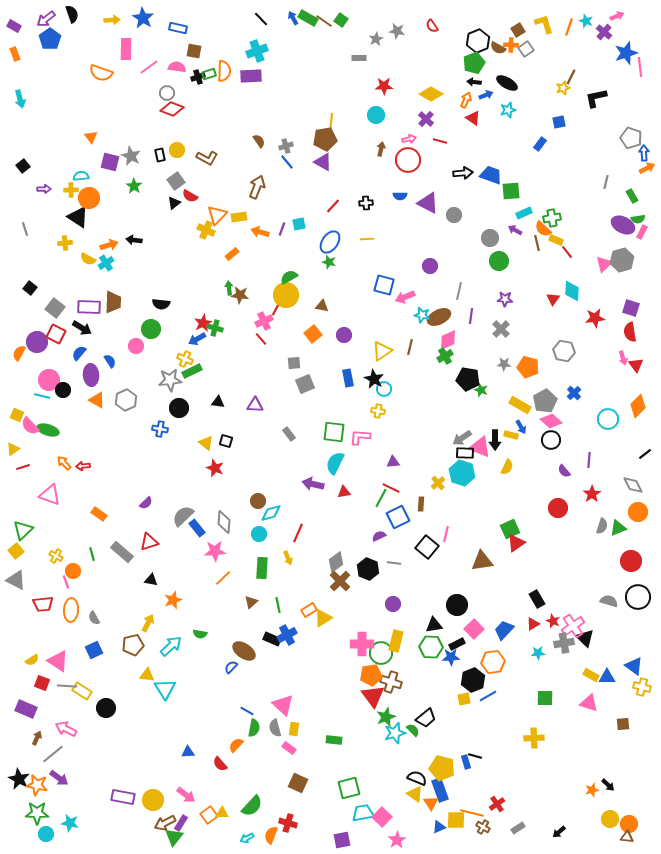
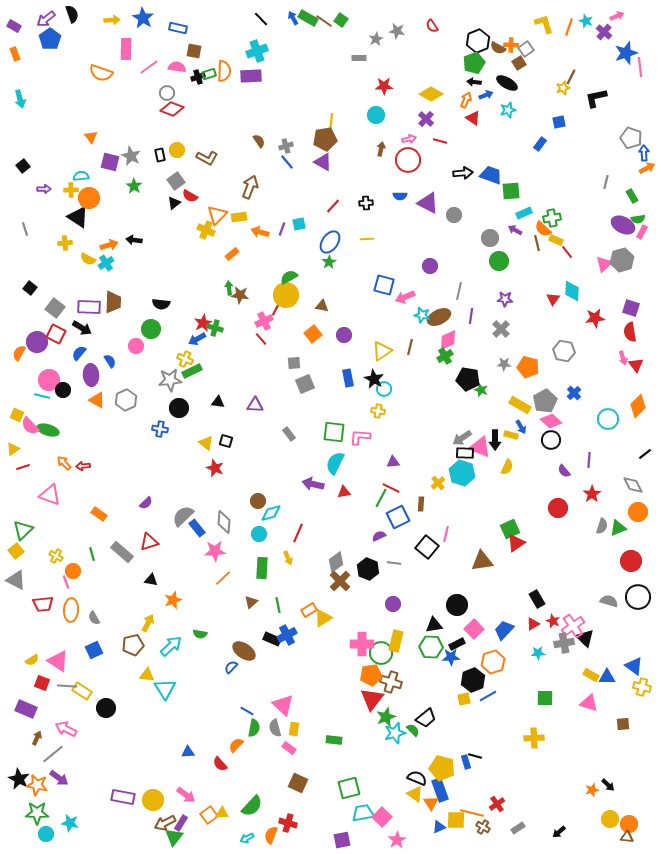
brown square at (518, 30): moved 1 px right, 33 px down
brown arrow at (257, 187): moved 7 px left
green star at (329, 262): rotated 24 degrees clockwise
orange hexagon at (493, 662): rotated 10 degrees counterclockwise
red triangle at (373, 696): moved 1 px left, 3 px down; rotated 15 degrees clockwise
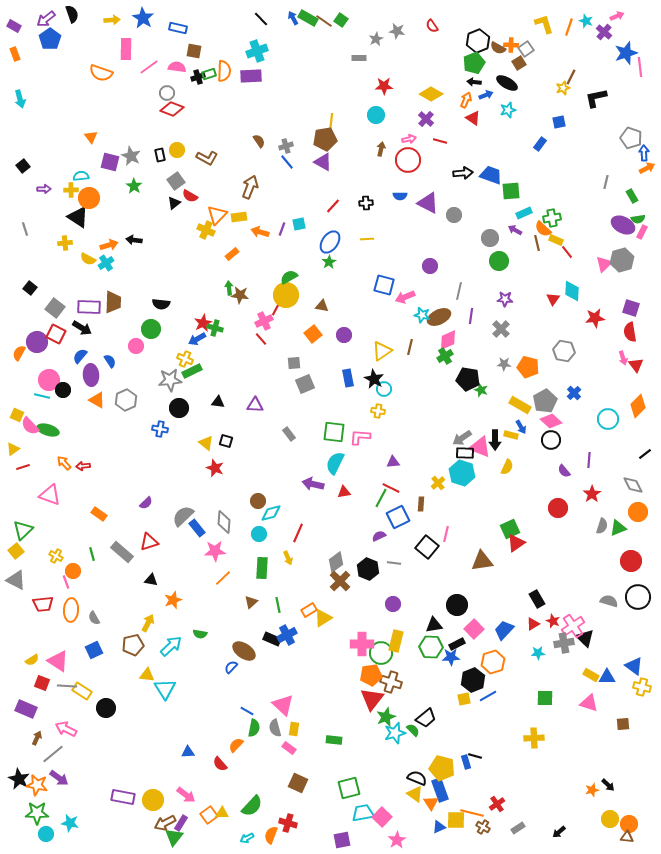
blue semicircle at (79, 353): moved 1 px right, 3 px down
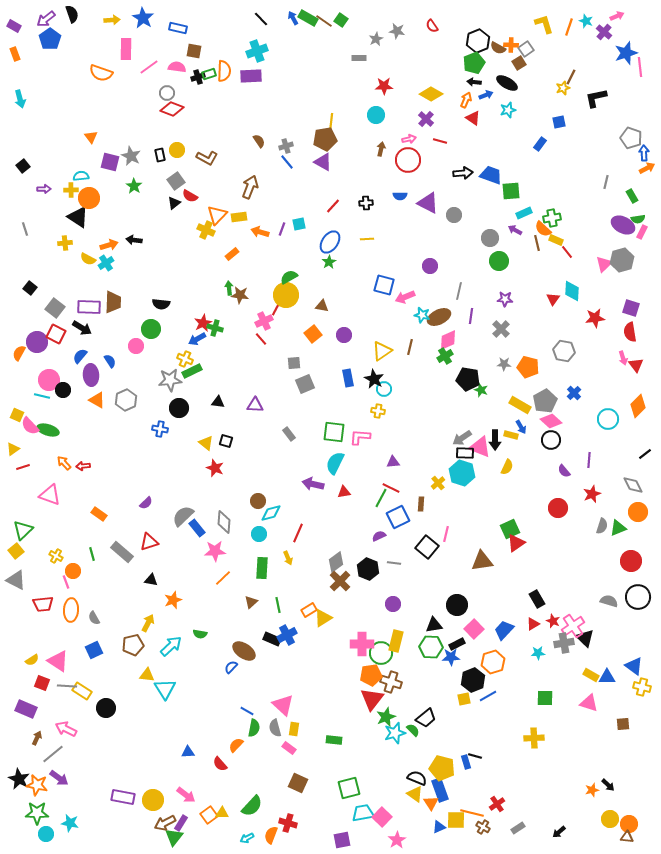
red star at (592, 494): rotated 12 degrees clockwise
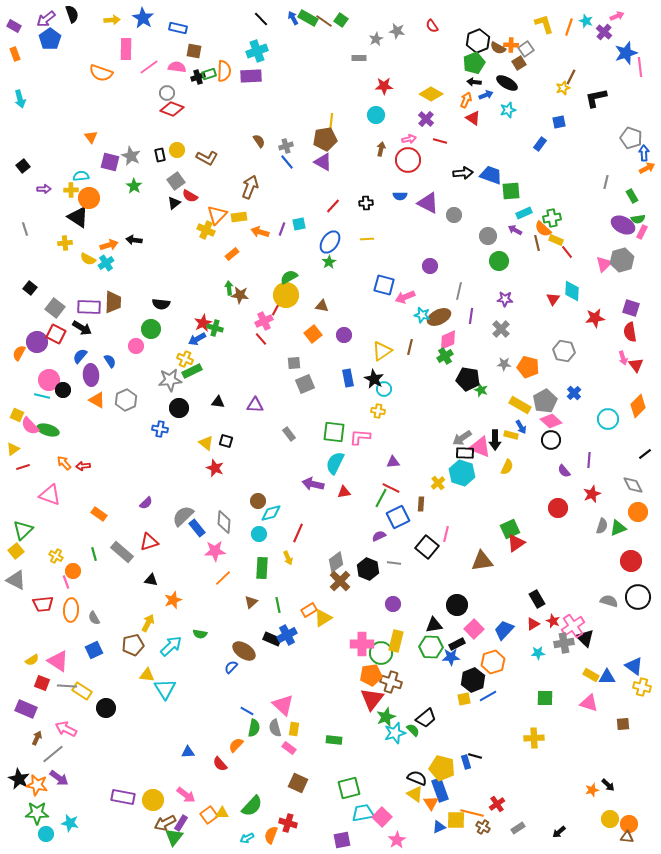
gray circle at (490, 238): moved 2 px left, 2 px up
green line at (92, 554): moved 2 px right
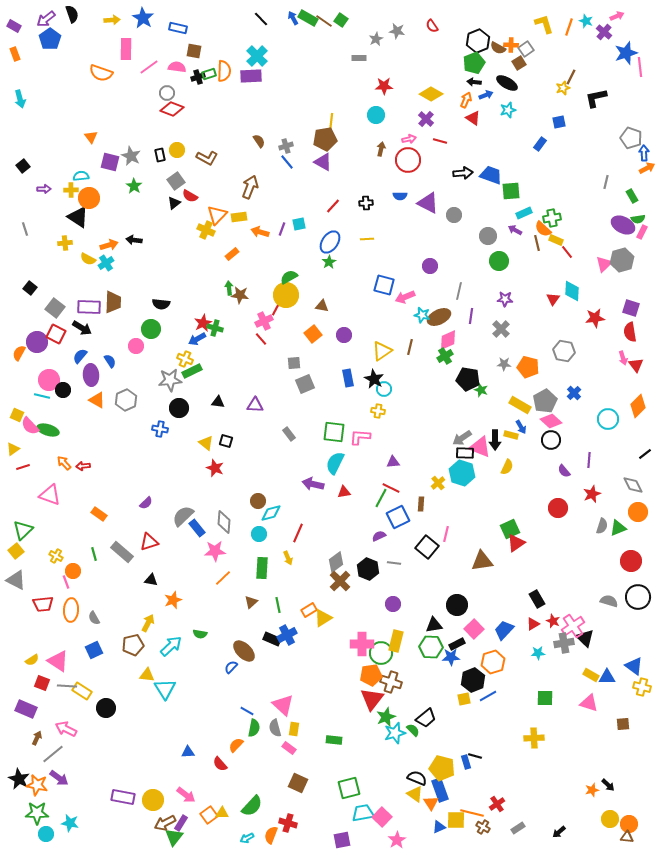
cyan cross at (257, 51): moved 5 px down; rotated 25 degrees counterclockwise
brown ellipse at (244, 651): rotated 10 degrees clockwise
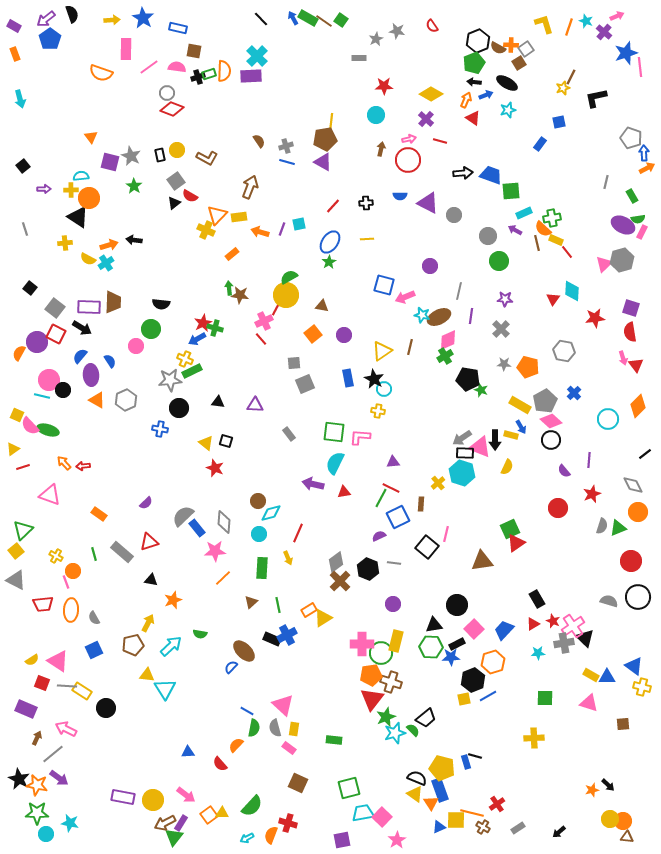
blue line at (287, 162): rotated 35 degrees counterclockwise
orange circle at (629, 824): moved 6 px left, 3 px up
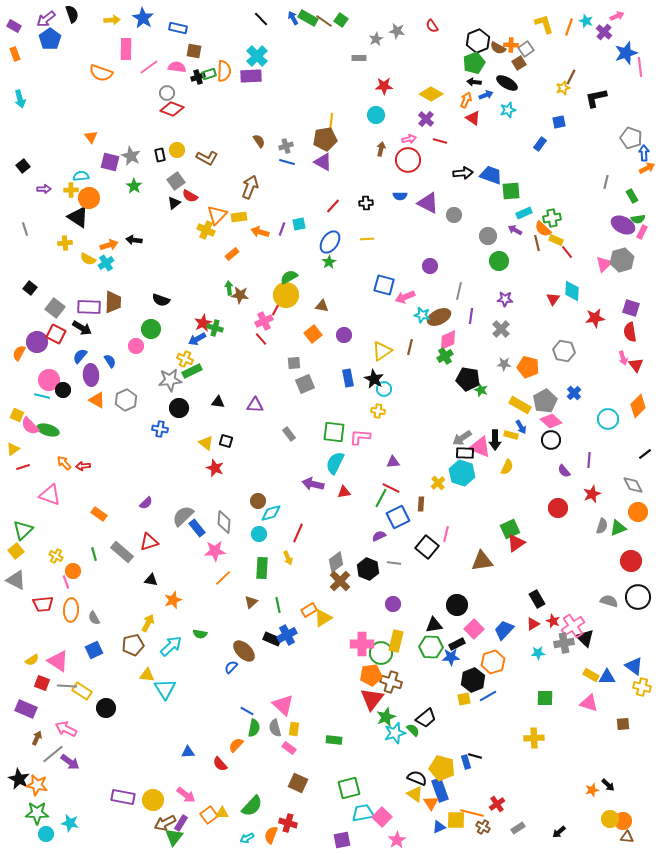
black semicircle at (161, 304): moved 4 px up; rotated 12 degrees clockwise
purple arrow at (59, 778): moved 11 px right, 16 px up
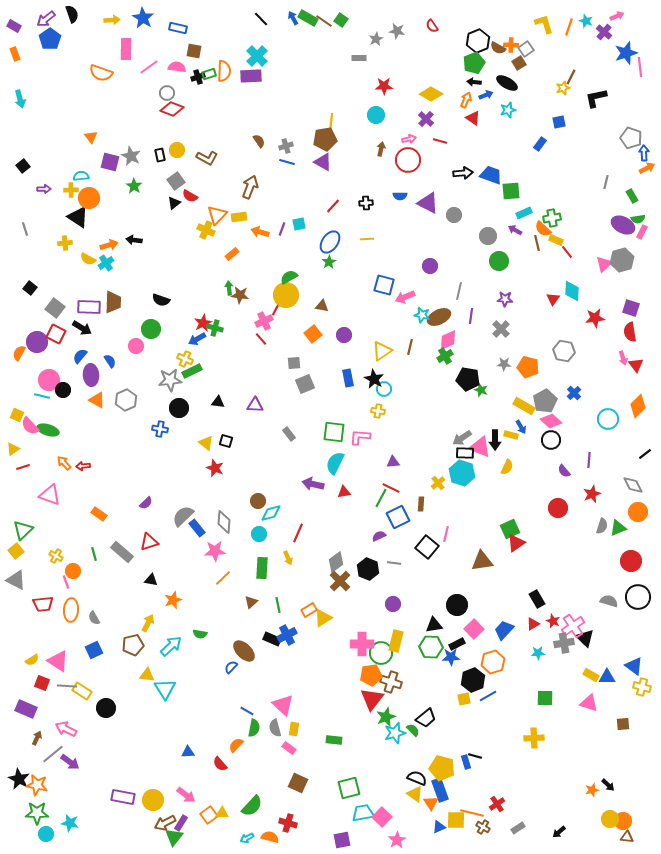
yellow rectangle at (520, 405): moved 4 px right, 1 px down
orange semicircle at (271, 835): moved 1 px left, 2 px down; rotated 84 degrees clockwise
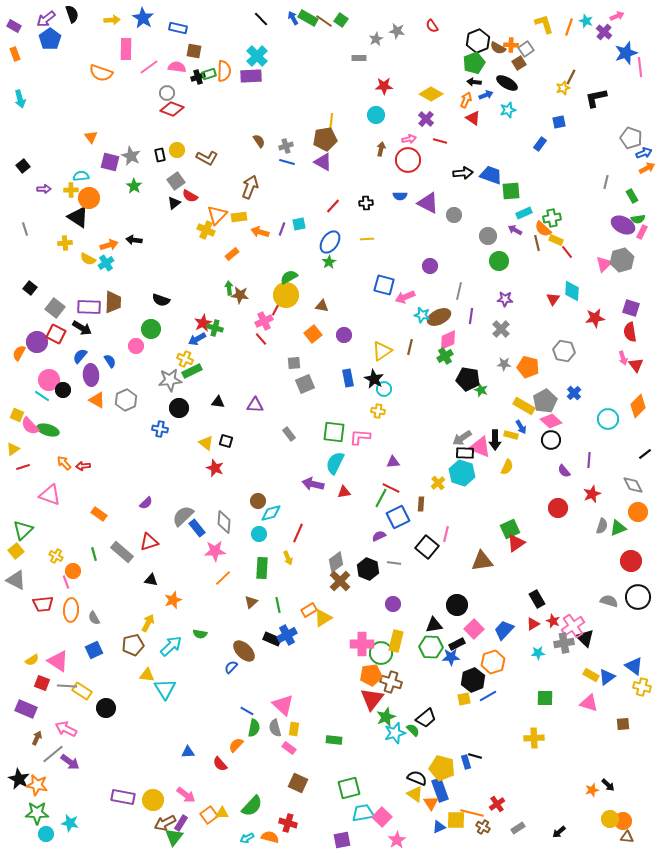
blue arrow at (644, 153): rotated 70 degrees clockwise
cyan line at (42, 396): rotated 21 degrees clockwise
blue triangle at (607, 677): rotated 36 degrees counterclockwise
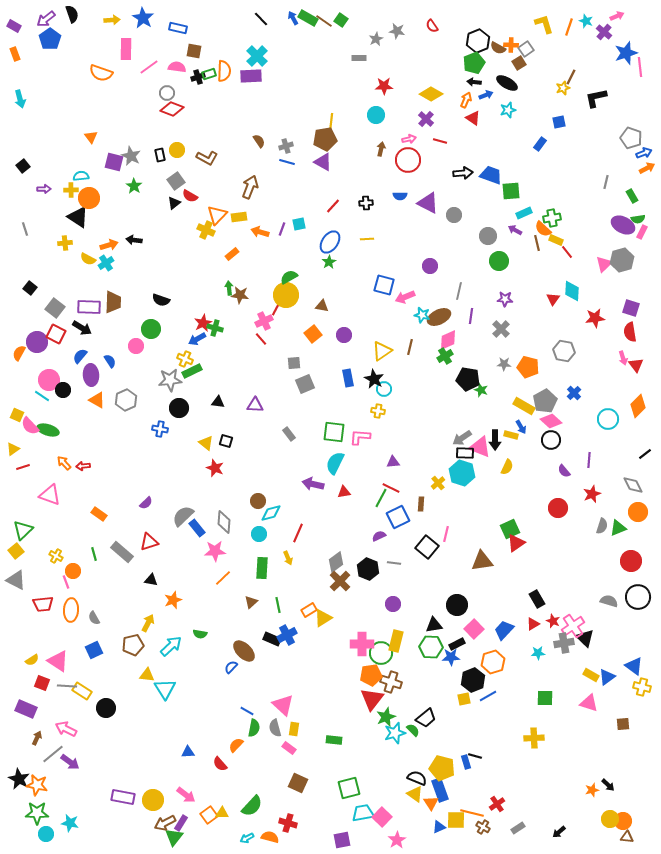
purple square at (110, 162): moved 4 px right
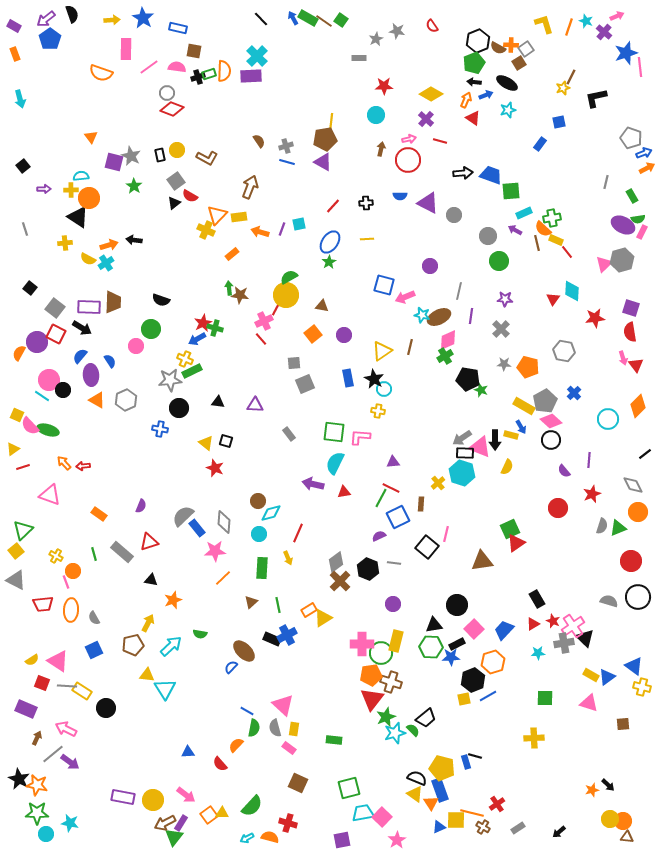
purple semicircle at (146, 503): moved 5 px left, 3 px down; rotated 24 degrees counterclockwise
